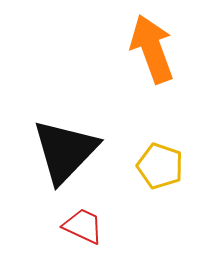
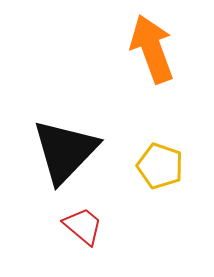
red trapezoid: rotated 15 degrees clockwise
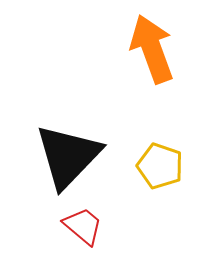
black triangle: moved 3 px right, 5 px down
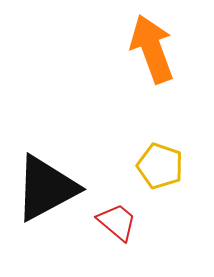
black triangle: moved 22 px left, 32 px down; rotated 18 degrees clockwise
red trapezoid: moved 34 px right, 4 px up
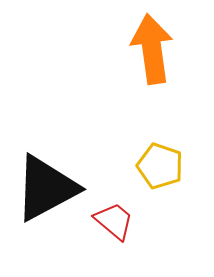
orange arrow: rotated 12 degrees clockwise
red trapezoid: moved 3 px left, 1 px up
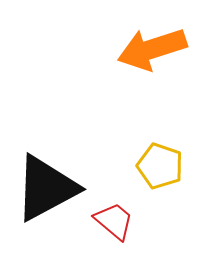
orange arrow: rotated 100 degrees counterclockwise
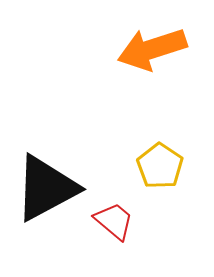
yellow pentagon: rotated 15 degrees clockwise
